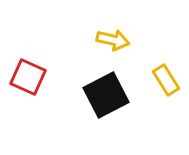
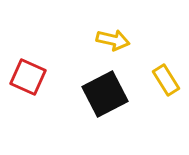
black square: moved 1 px left, 1 px up
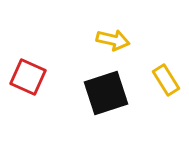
black square: moved 1 px right, 1 px up; rotated 9 degrees clockwise
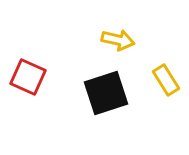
yellow arrow: moved 5 px right
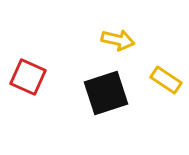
yellow rectangle: rotated 24 degrees counterclockwise
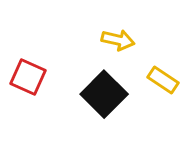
yellow rectangle: moved 3 px left
black square: moved 2 px left, 1 px down; rotated 27 degrees counterclockwise
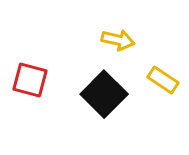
red square: moved 2 px right, 3 px down; rotated 9 degrees counterclockwise
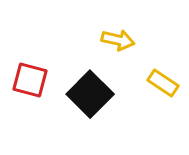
yellow rectangle: moved 3 px down
black square: moved 14 px left
